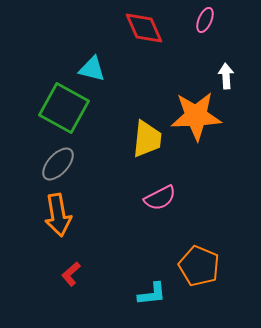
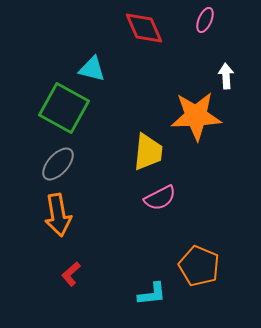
yellow trapezoid: moved 1 px right, 13 px down
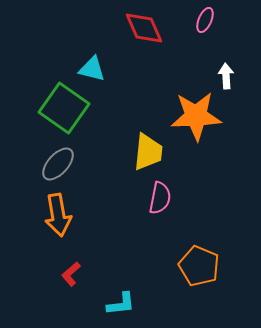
green square: rotated 6 degrees clockwise
pink semicircle: rotated 52 degrees counterclockwise
cyan L-shape: moved 31 px left, 10 px down
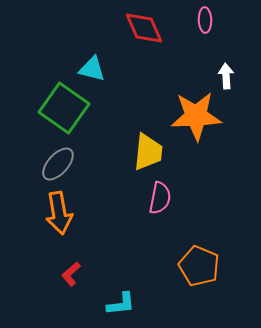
pink ellipse: rotated 25 degrees counterclockwise
orange arrow: moved 1 px right, 2 px up
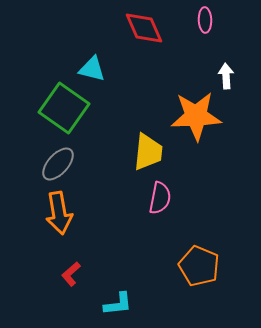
cyan L-shape: moved 3 px left
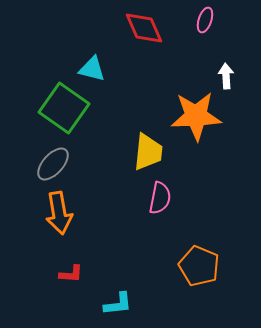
pink ellipse: rotated 20 degrees clockwise
gray ellipse: moved 5 px left
red L-shape: rotated 135 degrees counterclockwise
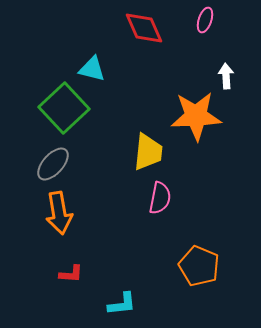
green square: rotated 12 degrees clockwise
cyan L-shape: moved 4 px right
